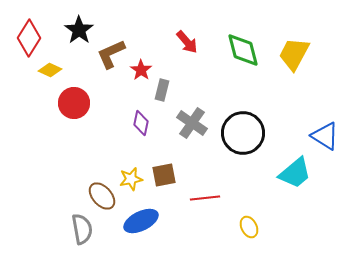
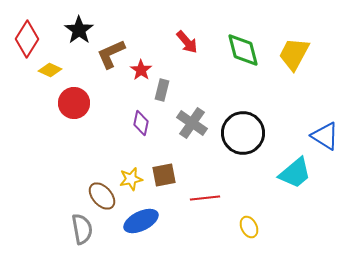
red diamond: moved 2 px left, 1 px down
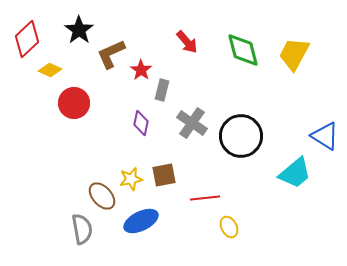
red diamond: rotated 15 degrees clockwise
black circle: moved 2 px left, 3 px down
yellow ellipse: moved 20 px left
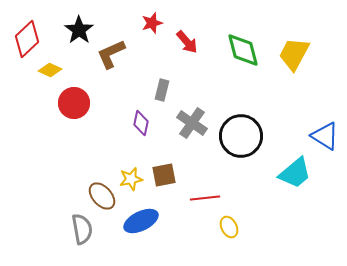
red star: moved 11 px right, 47 px up; rotated 20 degrees clockwise
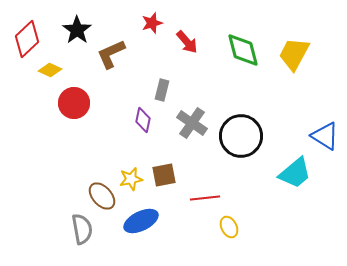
black star: moved 2 px left
purple diamond: moved 2 px right, 3 px up
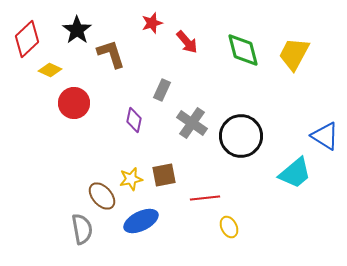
brown L-shape: rotated 96 degrees clockwise
gray rectangle: rotated 10 degrees clockwise
purple diamond: moved 9 px left
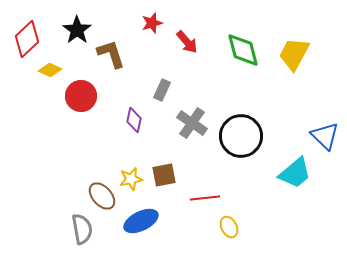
red circle: moved 7 px right, 7 px up
blue triangle: rotated 12 degrees clockwise
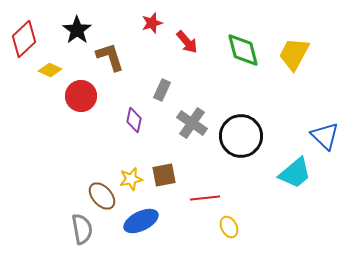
red diamond: moved 3 px left
brown L-shape: moved 1 px left, 3 px down
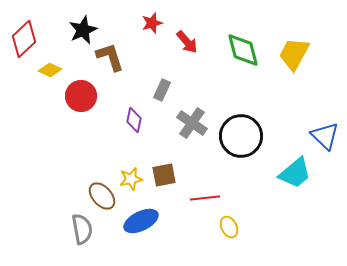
black star: moved 6 px right; rotated 12 degrees clockwise
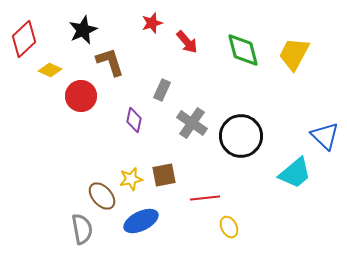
brown L-shape: moved 5 px down
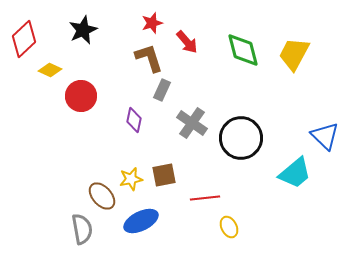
brown L-shape: moved 39 px right, 4 px up
black circle: moved 2 px down
